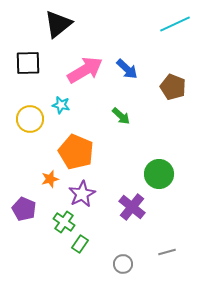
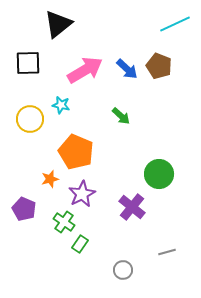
brown pentagon: moved 14 px left, 21 px up
gray circle: moved 6 px down
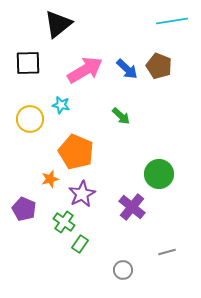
cyan line: moved 3 px left, 3 px up; rotated 16 degrees clockwise
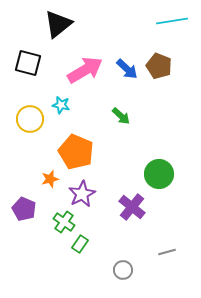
black square: rotated 16 degrees clockwise
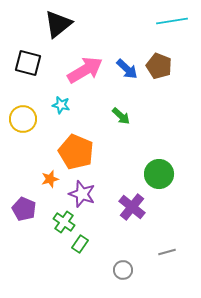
yellow circle: moved 7 px left
purple star: rotated 24 degrees counterclockwise
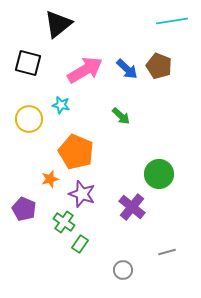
yellow circle: moved 6 px right
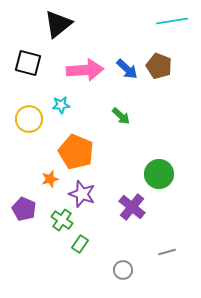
pink arrow: rotated 27 degrees clockwise
cyan star: rotated 18 degrees counterclockwise
green cross: moved 2 px left, 2 px up
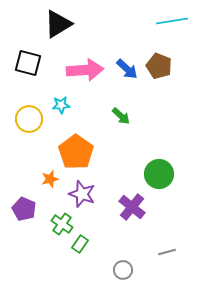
black triangle: rotated 8 degrees clockwise
orange pentagon: rotated 12 degrees clockwise
green cross: moved 4 px down
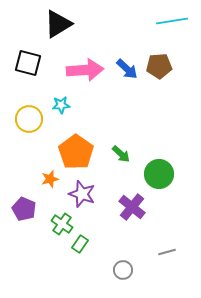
brown pentagon: rotated 25 degrees counterclockwise
green arrow: moved 38 px down
